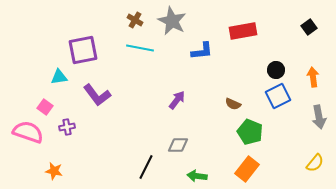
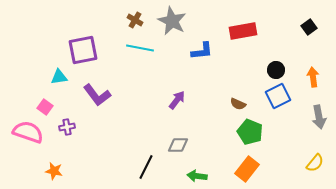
brown semicircle: moved 5 px right
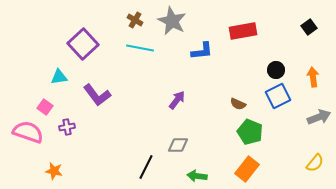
purple square: moved 6 px up; rotated 32 degrees counterclockwise
gray arrow: rotated 100 degrees counterclockwise
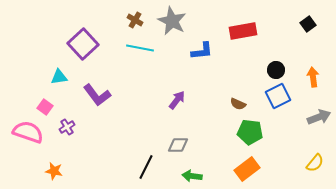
black square: moved 1 px left, 3 px up
purple cross: rotated 21 degrees counterclockwise
green pentagon: rotated 15 degrees counterclockwise
orange rectangle: rotated 15 degrees clockwise
green arrow: moved 5 px left
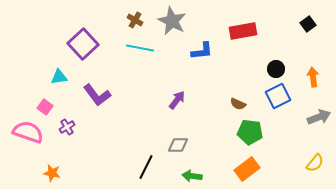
black circle: moved 1 px up
orange star: moved 2 px left, 2 px down
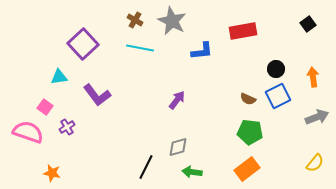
brown semicircle: moved 10 px right, 5 px up
gray arrow: moved 2 px left
gray diamond: moved 2 px down; rotated 15 degrees counterclockwise
green arrow: moved 4 px up
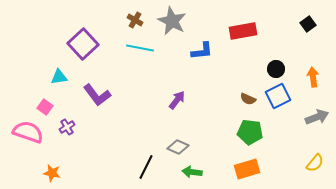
gray diamond: rotated 40 degrees clockwise
orange rectangle: rotated 20 degrees clockwise
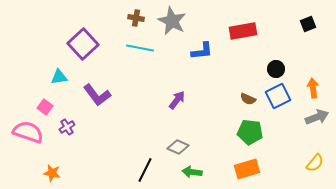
brown cross: moved 1 px right, 2 px up; rotated 21 degrees counterclockwise
black square: rotated 14 degrees clockwise
orange arrow: moved 11 px down
black line: moved 1 px left, 3 px down
